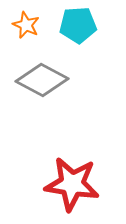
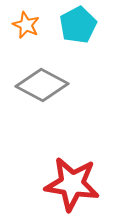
cyan pentagon: rotated 24 degrees counterclockwise
gray diamond: moved 5 px down
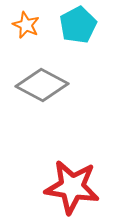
red star: moved 3 px down
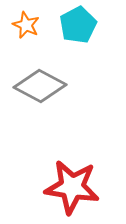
gray diamond: moved 2 px left, 1 px down
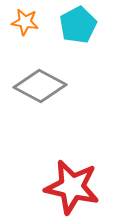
orange star: moved 1 px left, 3 px up; rotated 16 degrees counterclockwise
red star: rotated 4 degrees clockwise
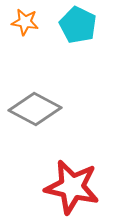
cyan pentagon: rotated 18 degrees counterclockwise
gray diamond: moved 5 px left, 23 px down
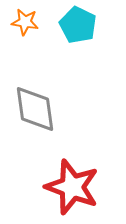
gray diamond: rotated 54 degrees clockwise
red star: rotated 8 degrees clockwise
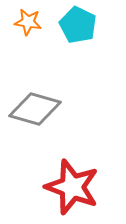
orange star: moved 3 px right
gray diamond: rotated 66 degrees counterclockwise
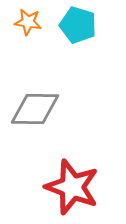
cyan pentagon: rotated 9 degrees counterclockwise
gray diamond: rotated 15 degrees counterclockwise
